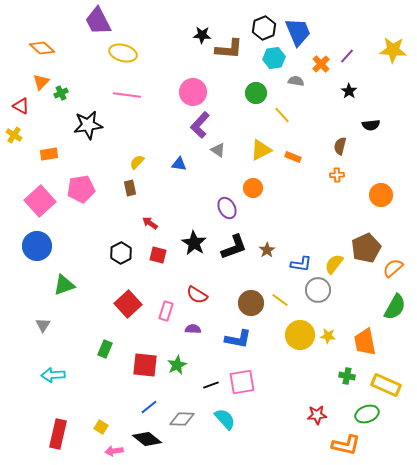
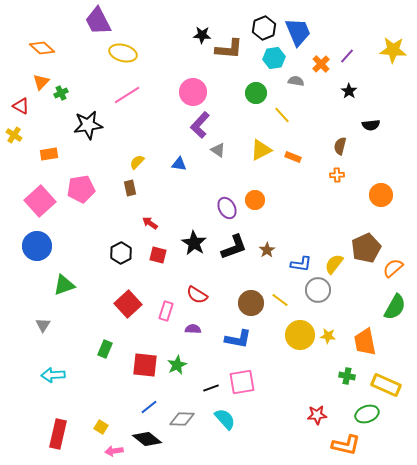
pink line at (127, 95): rotated 40 degrees counterclockwise
orange circle at (253, 188): moved 2 px right, 12 px down
black line at (211, 385): moved 3 px down
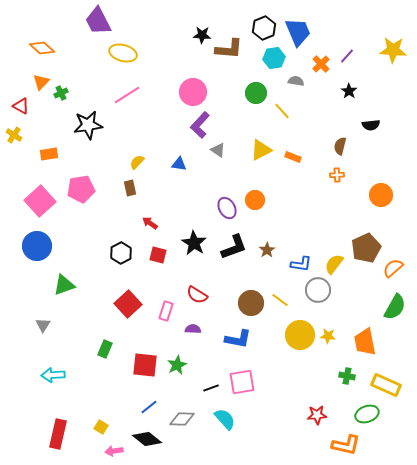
yellow line at (282, 115): moved 4 px up
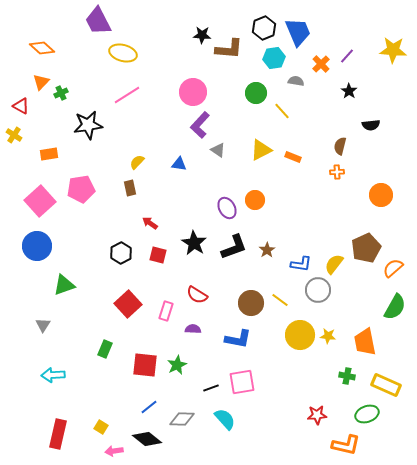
orange cross at (337, 175): moved 3 px up
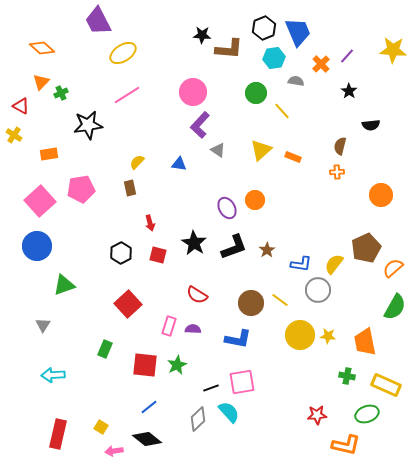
yellow ellipse at (123, 53): rotated 48 degrees counterclockwise
yellow triangle at (261, 150): rotated 15 degrees counterclockwise
red arrow at (150, 223): rotated 140 degrees counterclockwise
pink rectangle at (166, 311): moved 3 px right, 15 px down
gray diamond at (182, 419): moved 16 px right; rotated 45 degrees counterclockwise
cyan semicircle at (225, 419): moved 4 px right, 7 px up
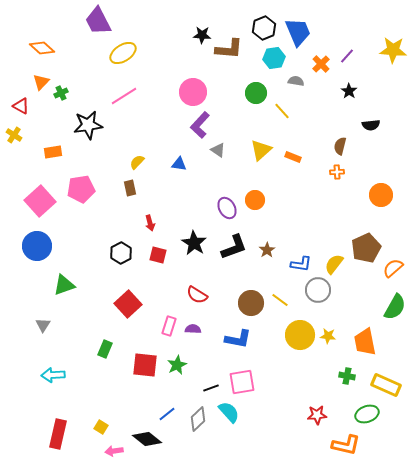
pink line at (127, 95): moved 3 px left, 1 px down
orange rectangle at (49, 154): moved 4 px right, 2 px up
blue line at (149, 407): moved 18 px right, 7 px down
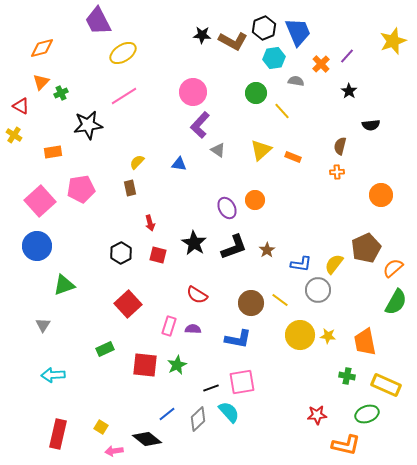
orange diamond at (42, 48): rotated 55 degrees counterclockwise
brown L-shape at (229, 49): moved 4 px right, 8 px up; rotated 24 degrees clockwise
yellow star at (393, 50): moved 9 px up; rotated 24 degrees counterclockwise
green semicircle at (395, 307): moved 1 px right, 5 px up
green rectangle at (105, 349): rotated 42 degrees clockwise
